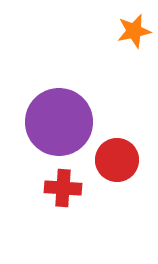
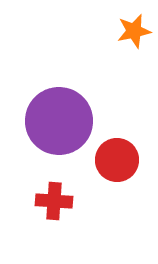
purple circle: moved 1 px up
red cross: moved 9 px left, 13 px down
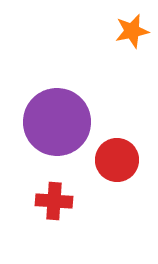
orange star: moved 2 px left
purple circle: moved 2 px left, 1 px down
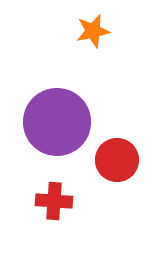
orange star: moved 39 px left
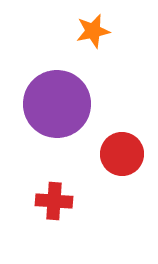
purple circle: moved 18 px up
red circle: moved 5 px right, 6 px up
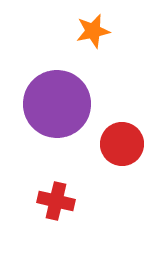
red circle: moved 10 px up
red cross: moved 2 px right; rotated 9 degrees clockwise
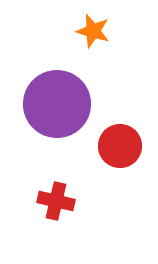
orange star: rotated 28 degrees clockwise
red circle: moved 2 px left, 2 px down
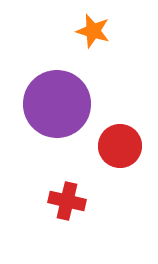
red cross: moved 11 px right
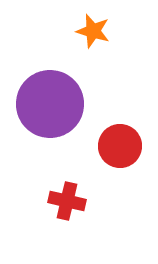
purple circle: moved 7 px left
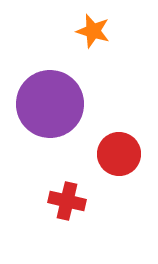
red circle: moved 1 px left, 8 px down
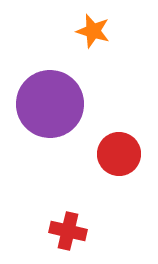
red cross: moved 1 px right, 30 px down
